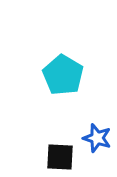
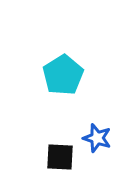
cyan pentagon: rotated 9 degrees clockwise
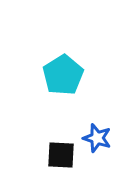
black square: moved 1 px right, 2 px up
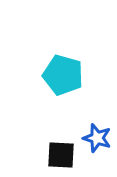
cyan pentagon: rotated 24 degrees counterclockwise
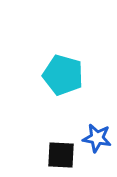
blue star: rotated 8 degrees counterclockwise
